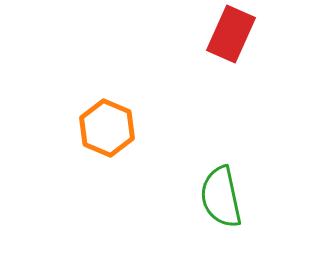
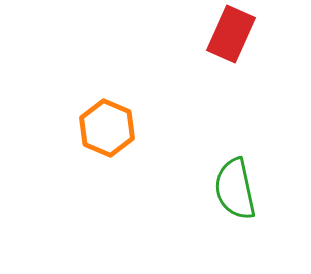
green semicircle: moved 14 px right, 8 px up
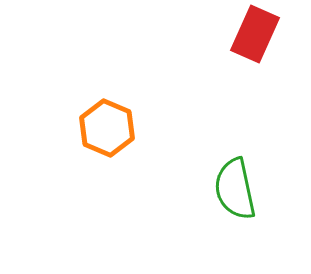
red rectangle: moved 24 px right
